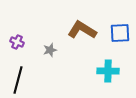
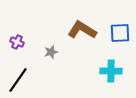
gray star: moved 1 px right, 2 px down
cyan cross: moved 3 px right
black line: rotated 20 degrees clockwise
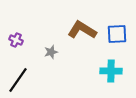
blue square: moved 3 px left, 1 px down
purple cross: moved 1 px left, 2 px up
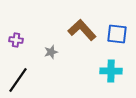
brown L-shape: rotated 16 degrees clockwise
blue square: rotated 10 degrees clockwise
purple cross: rotated 16 degrees counterclockwise
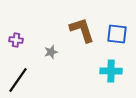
brown L-shape: rotated 24 degrees clockwise
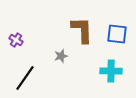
brown L-shape: rotated 16 degrees clockwise
purple cross: rotated 24 degrees clockwise
gray star: moved 10 px right, 4 px down
black line: moved 7 px right, 2 px up
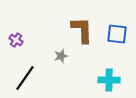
cyan cross: moved 2 px left, 9 px down
